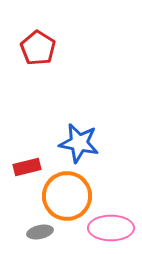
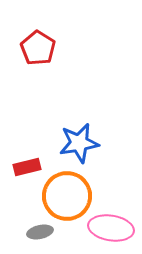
blue star: rotated 21 degrees counterclockwise
pink ellipse: rotated 9 degrees clockwise
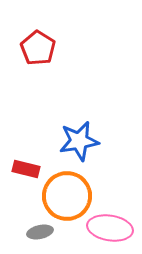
blue star: moved 2 px up
red rectangle: moved 1 px left, 2 px down; rotated 28 degrees clockwise
pink ellipse: moved 1 px left
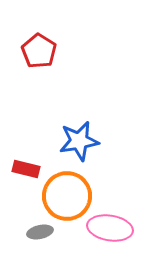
red pentagon: moved 1 px right, 3 px down
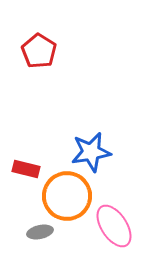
blue star: moved 12 px right, 11 px down
pink ellipse: moved 4 px right, 2 px up; rotated 48 degrees clockwise
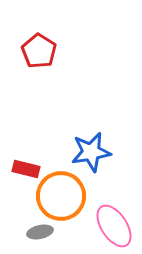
orange circle: moved 6 px left
